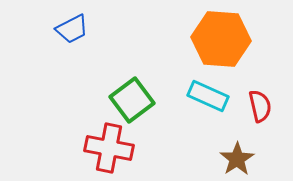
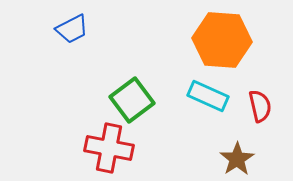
orange hexagon: moved 1 px right, 1 px down
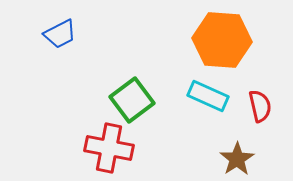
blue trapezoid: moved 12 px left, 5 px down
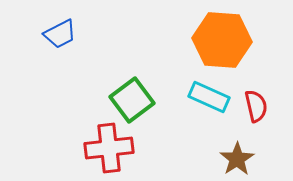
cyan rectangle: moved 1 px right, 1 px down
red semicircle: moved 4 px left
red cross: rotated 18 degrees counterclockwise
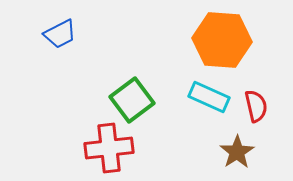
brown star: moved 7 px up
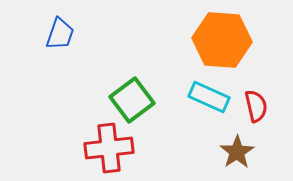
blue trapezoid: rotated 44 degrees counterclockwise
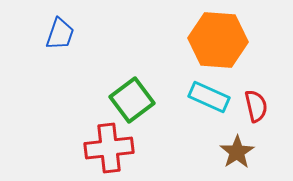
orange hexagon: moved 4 px left
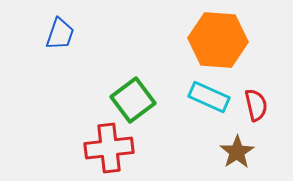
green square: moved 1 px right
red semicircle: moved 1 px up
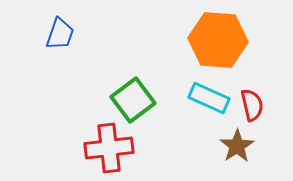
cyan rectangle: moved 1 px down
red semicircle: moved 4 px left
brown star: moved 6 px up
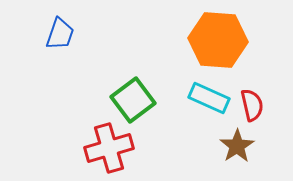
red cross: rotated 9 degrees counterclockwise
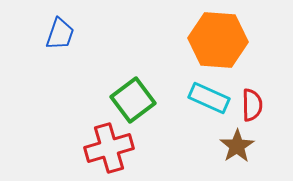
red semicircle: rotated 12 degrees clockwise
